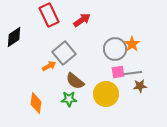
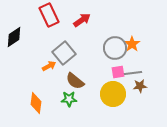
gray circle: moved 1 px up
yellow circle: moved 7 px right
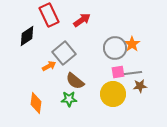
black diamond: moved 13 px right, 1 px up
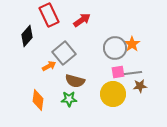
black diamond: rotated 15 degrees counterclockwise
brown semicircle: rotated 24 degrees counterclockwise
orange diamond: moved 2 px right, 3 px up
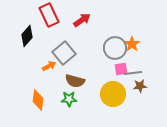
pink square: moved 3 px right, 3 px up
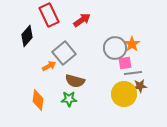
pink square: moved 4 px right, 6 px up
yellow circle: moved 11 px right
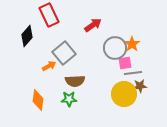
red arrow: moved 11 px right, 5 px down
brown semicircle: rotated 18 degrees counterclockwise
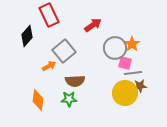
gray square: moved 2 px up
pink square: rotated 24 degrees clockwise
yellow circle: moved 1 px right, 1 px up
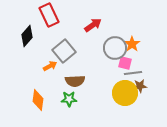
orange arrow: moved 1 px right
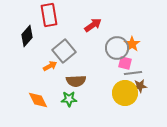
red rectangle: rotated 15 degrees clockwise
gray circle: moved 2 px right
brown semicircle: moved 1 px right
orange diamond: rotated 35 degrees counterclockwise
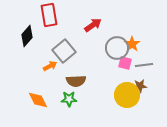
gray line: moved 11 px right, 8 px up
yellow circle: moved 2 px right, 2 px down
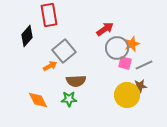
red arrow: moved 12 px right, 4 px down
orange star: rotated 14 degrees clockwise
gray line: rotated 18 degrees counterclockwise
